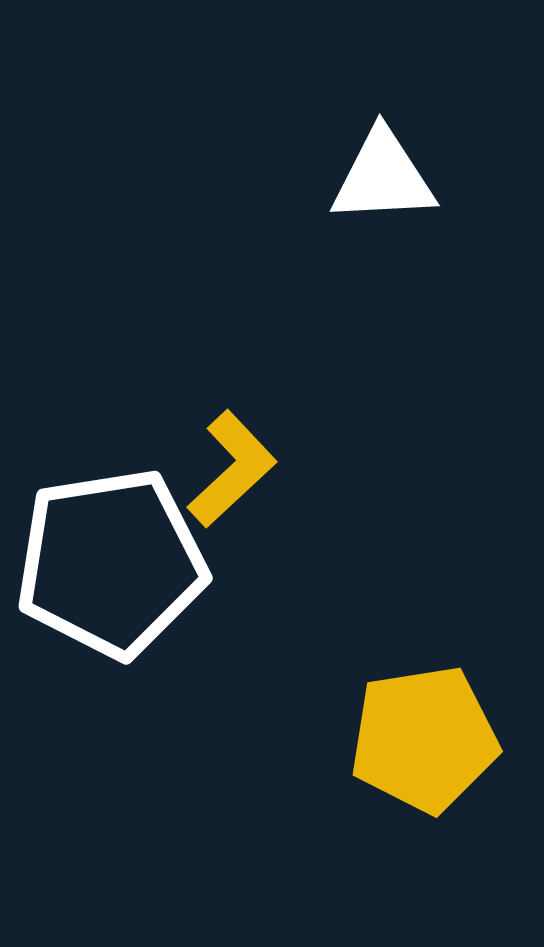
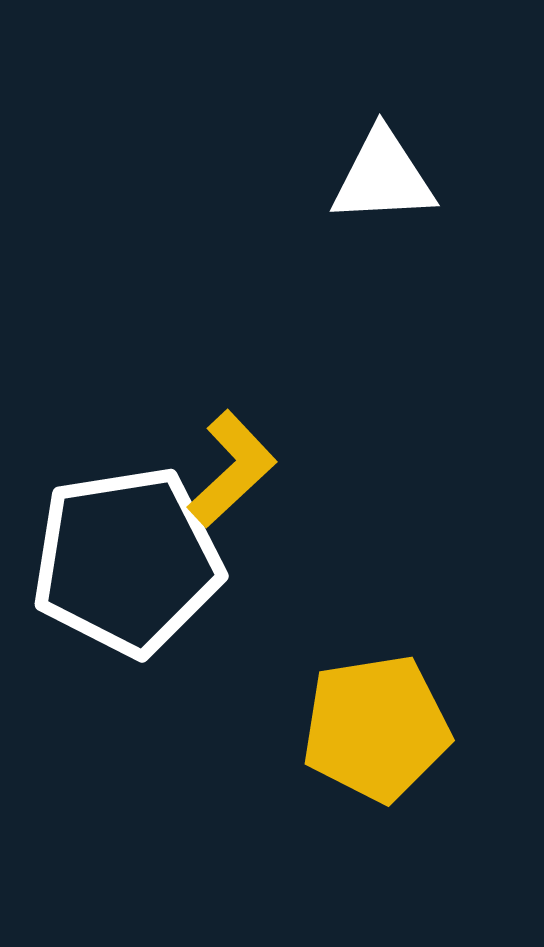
white pentagon: moved 16 px right, 2 px up
yellow pentagon: moved 48 px left, 11 px up
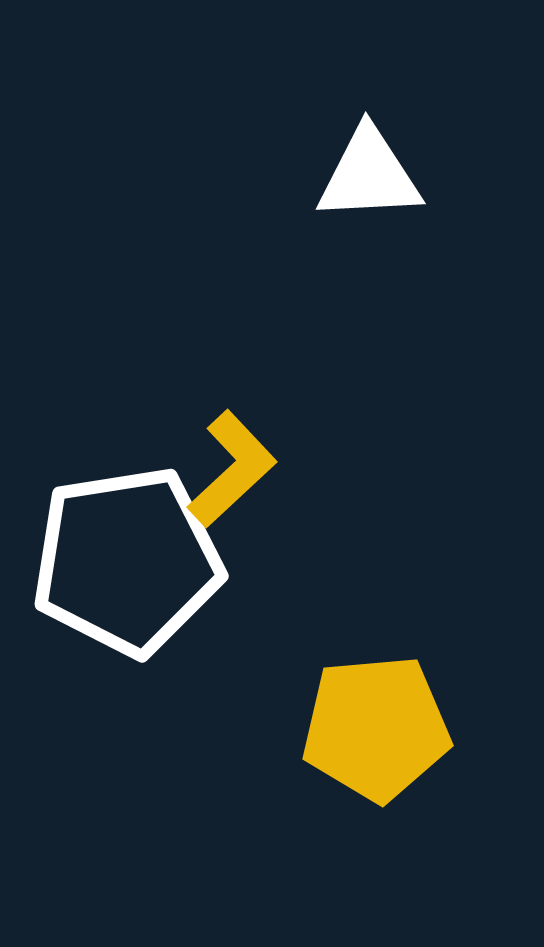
white triangle: moved 14 px left, 2 px up
yellow pentagon: rotated 4 degrees clockwise
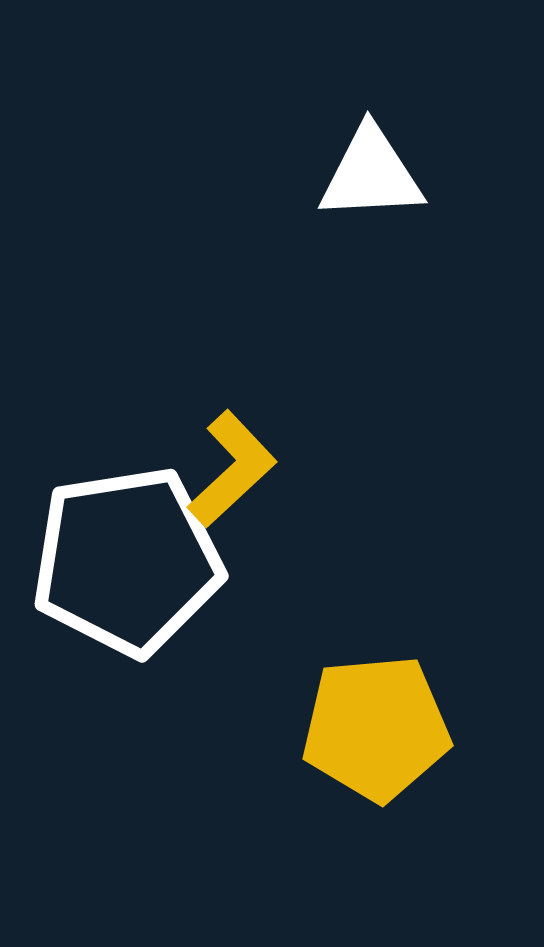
white triangle: moved 2 px right, 1 px up
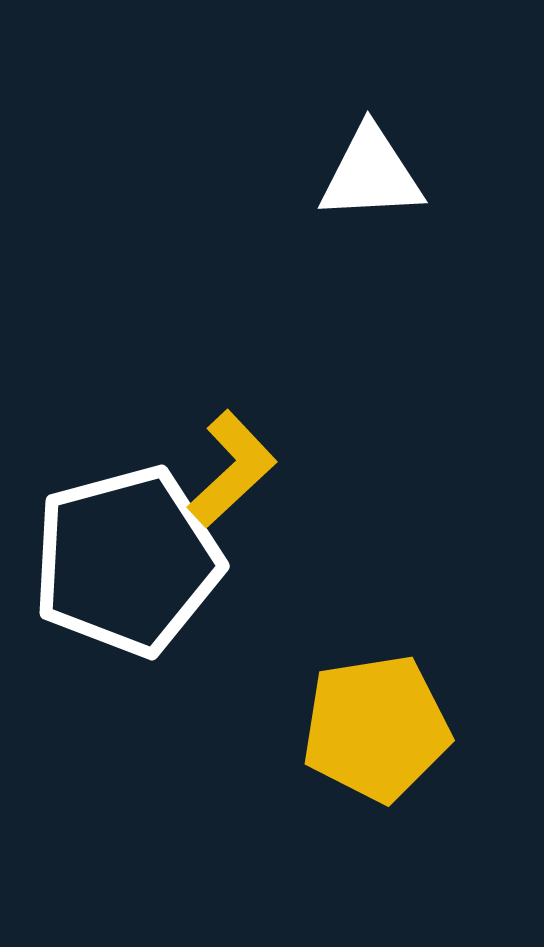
white pentagon: rotated 6 degrees counterclockwise
yellow pentagon: rotated 4 degrees counterclockwise
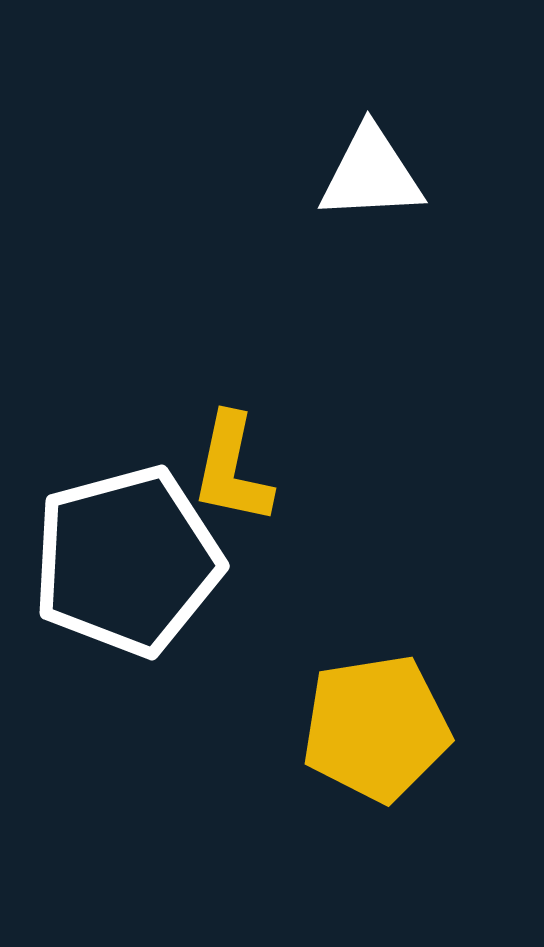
yellow L-shape: rotated 145 degrees clockwise
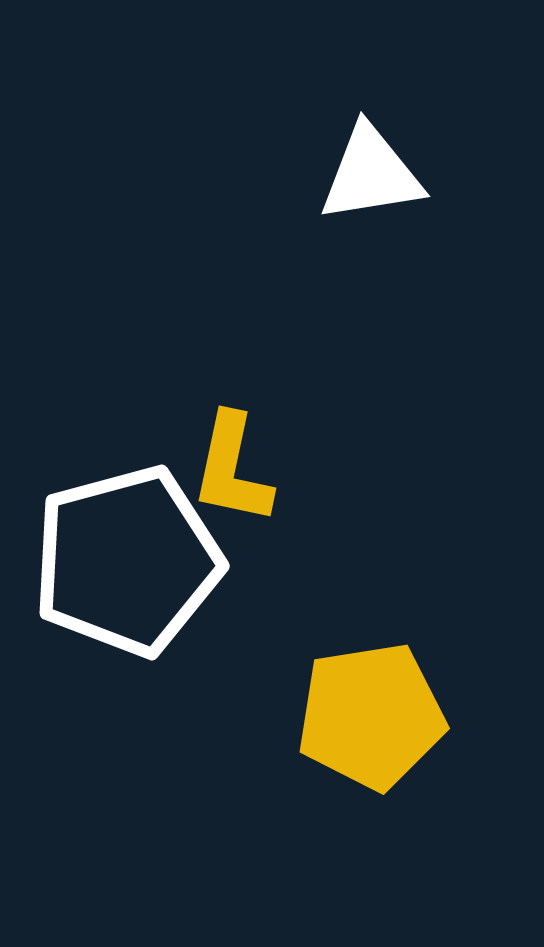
white triangle: rotated 6 degrees counterclockwise
yellow pentagon: moved 5 px left, 12 px up
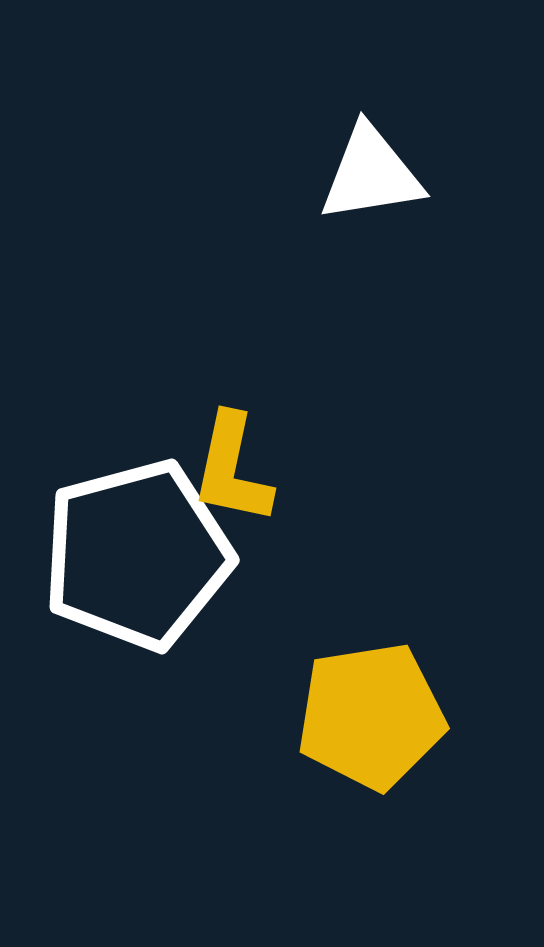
white pentagon: moved 10 px right, 6 px up
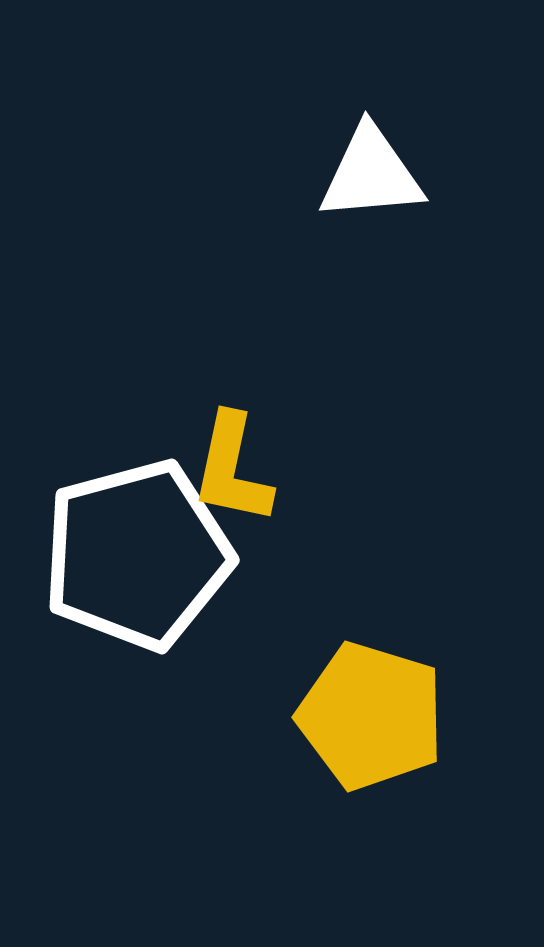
white triangle: rotated 4 degrees clockwise
yellow pentagon: rotated 26 degrees clockwise
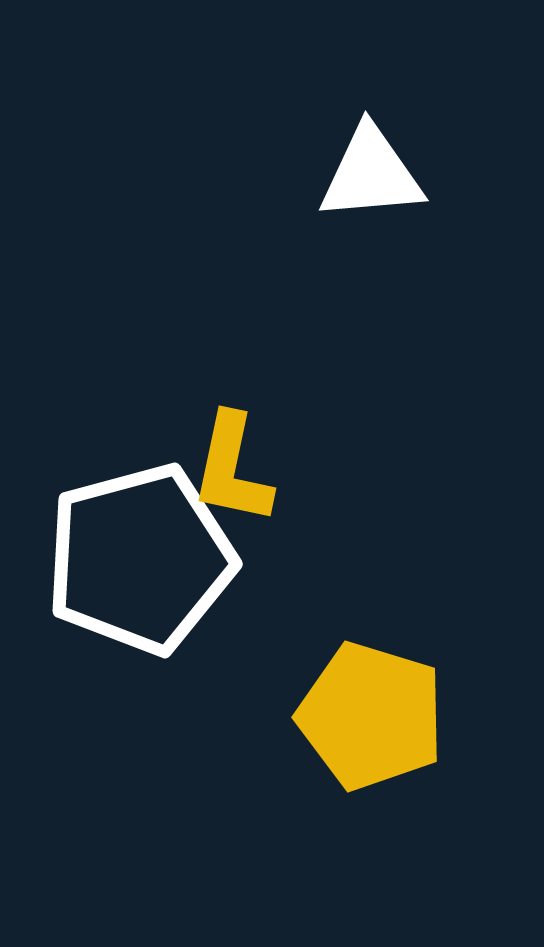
white pentagon: moved 3 px right, 4 px down
